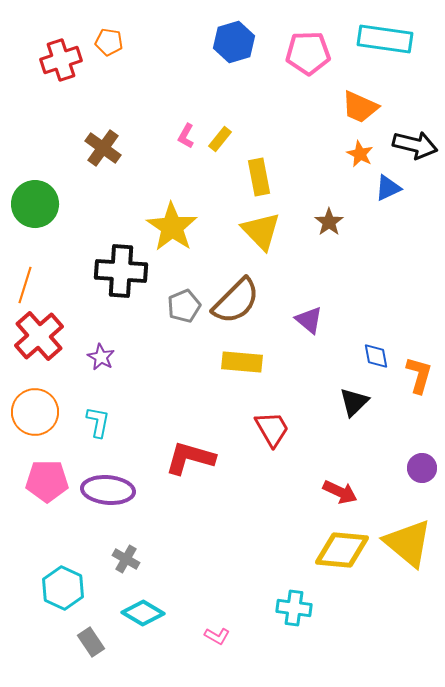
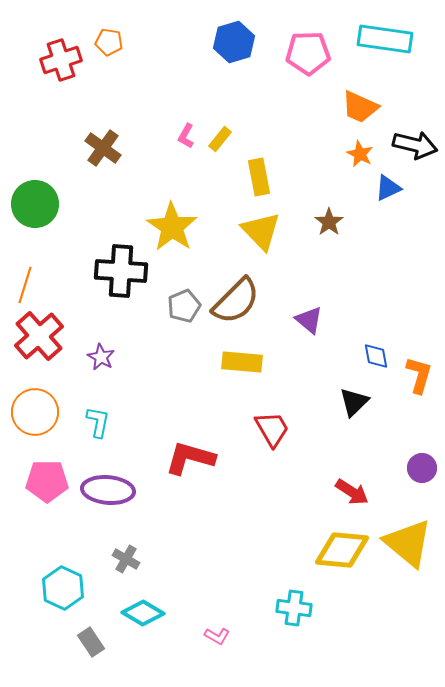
red arrow at (340, 492): moved 12 px right; rotated 8 degrees clockwise
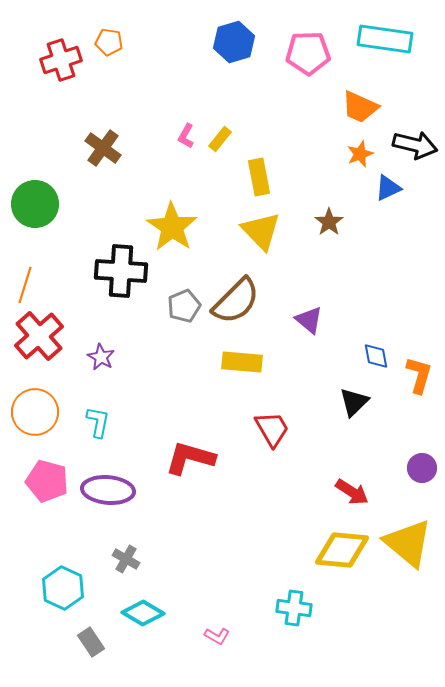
orange star at (360, 154): rotated 24 degrees clockwise
pink pentagon at (47, 481): rotated 15 degrees clockwise
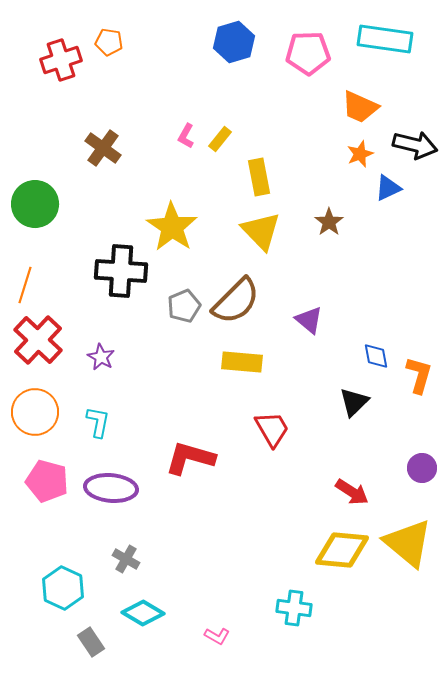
red cross at (39, 336): moved 1 px left, 4 px down; rotated 6 degrees counterclockwise
purple ellipse at (108, 490): moved 3 px right, 2 px up
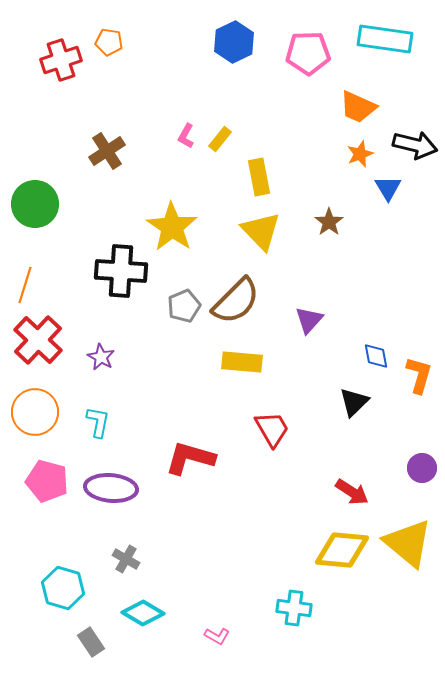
blue hexagon at (234, 42): rotated 9 degrees counterclockwise
orange trapezoid at (360, 107): moved 2 px left
brown cross at (103, 148): moved 4 px right, 3 px down; rotated 21 degrees clockwise
blue triangle at (388, 188): rotated 36 degrees counterclockwise
purple triangle at (309, 320): rotated 32 degrees clockwise
cyan hexagon at (63, 588): rotated 9 degrees counterclockwise
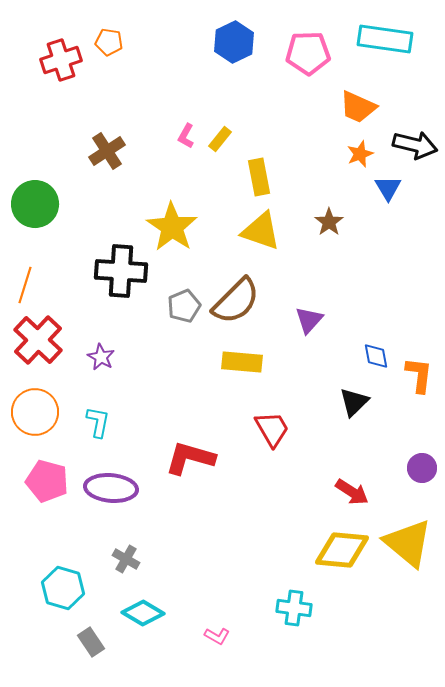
yellow triangle at (261, 231): rotated 27 degrees counterclockwise
orange L-shape at (419, 375): rotated 9 degrees counterclockwise
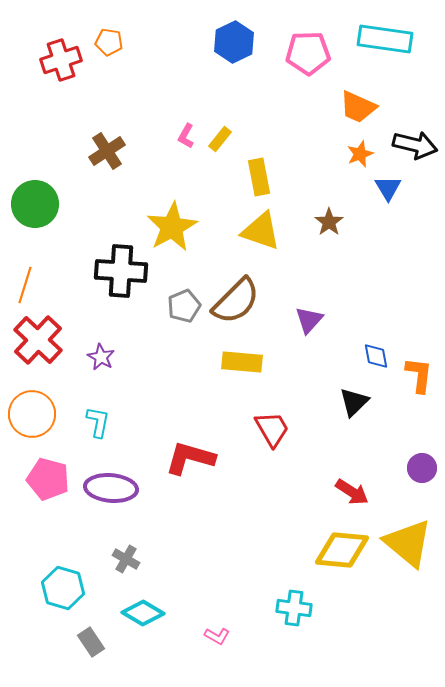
yellow star at (172, 227): rotated 9 degrees clockwise
orange circle at (35, 412): moved 3 px left, 2 px down
pink pentagon at (47, 481): moved 1 px right, 2 px up
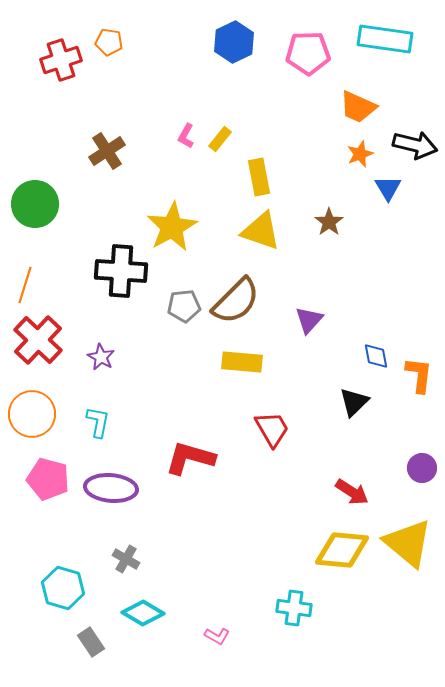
gray pentagon at (184, 306): rotated 16 degrees clockwise
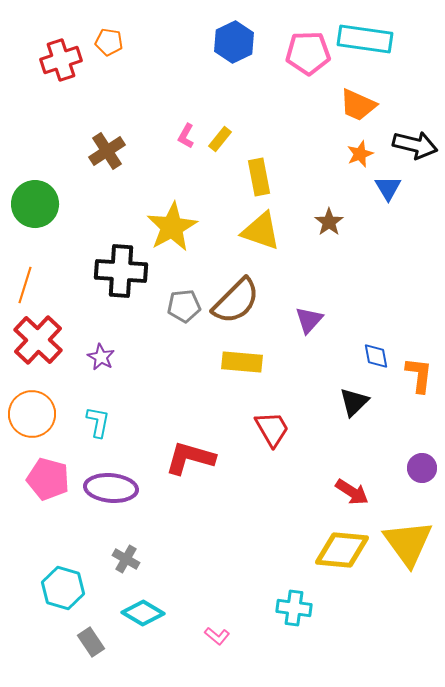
cyan rectangle at (385, 39): moved 20 px left
orange trapezoid at (358, 107): moved 2 px up
yellow triangle at (408, 543): rotated 14 degrees clockwise
pink L-shape at (217, 636): rotated 10 degrees clockwise
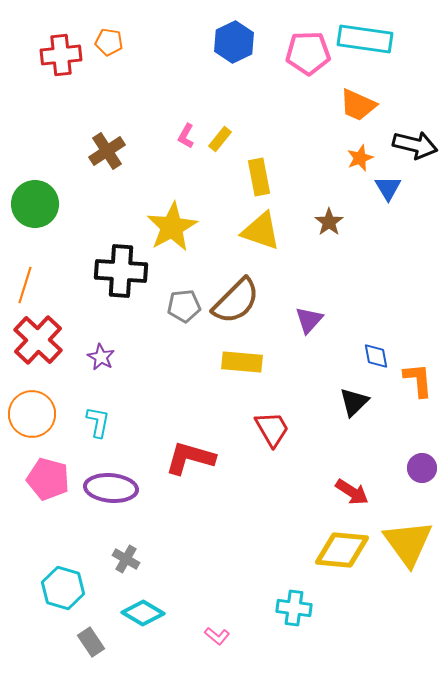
red cross at (61, 60): moved 5 px up; rotated 12 degrees clockwise
orange star at (360, 154): moved 4 px down
orange L-shape at (419, 375): moved 1 px left, 5 px down; rotated 12 degrees counterclockwise
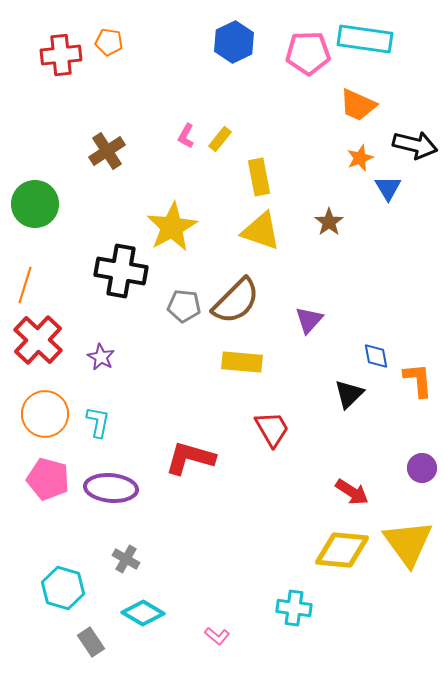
black cross at (121, 271): rotated 6 degrees clockwise
gray pentagon at (184, 306): rotated 12 degrees clockwise
black triangle at (354, 402): moved 5 px left, 8 px up
orange circle at (32, 414): moved 13 px right
